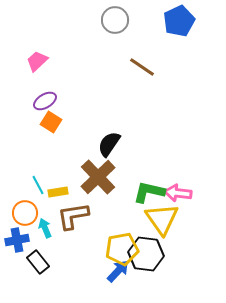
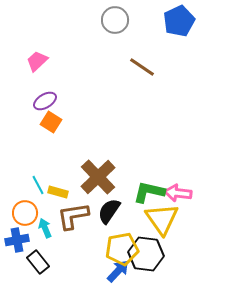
black semicircle: moved 67 px down
yellow rectangle: rotated 24 degrees clockwise
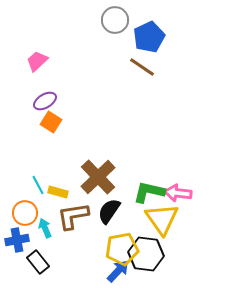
blue pentagon: moved 30 px left, 16 px down
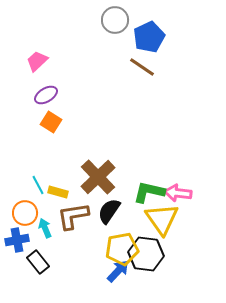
purple ellipse: moved 1 px right, 6 px up
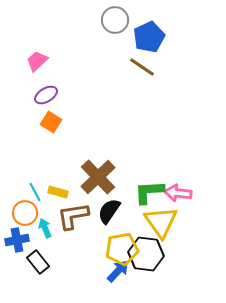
cyan line: moved 3 px left, 7 px down
green L-shape: rotated 16 degrees counterclockwise
yellow triangle: moved 1 px left, 3 px down
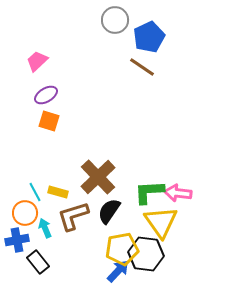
orange square: moved 2 px left, 1 px up; rotated 15 degrees counterclockwise
brown L-shape: rotated 8 degrees counterclockwise
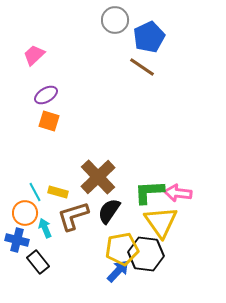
pink trapezoid: moved 3 px left, 6 px up
blue cross: rotated 25 degrees clockwise
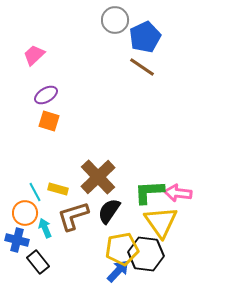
blue pentagon: moved 4 px left
yellow rectangle: moved 3 px up
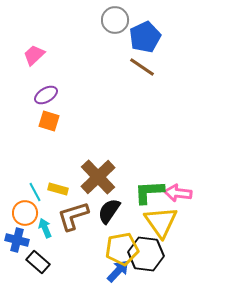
black rectangle: rotated 10 degrees counterclockwise
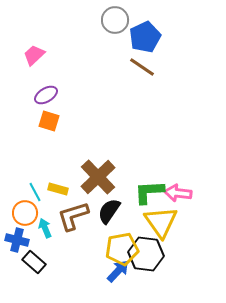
black rectangle: moved 4 px left
